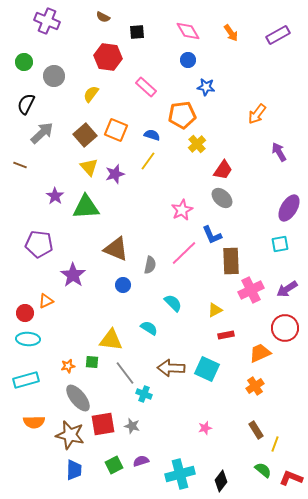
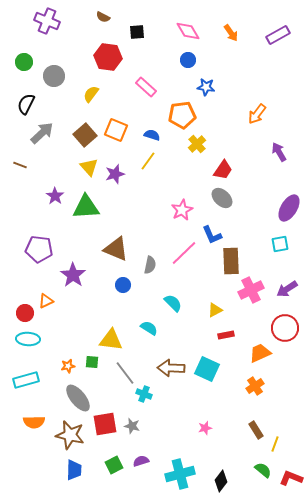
purple pentagon at (39, 244): moved 5 px down
red square at (103, 424): moved 2 px right
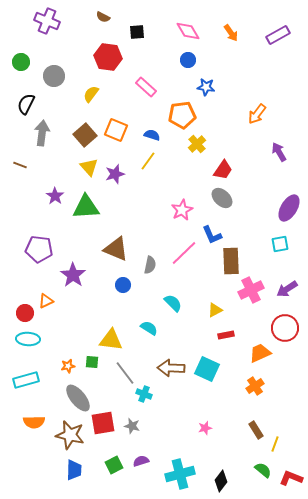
green circle at (24, 62): moved 3 px left
gray arrow at (42, 133): rotated 40 degrees counterclockwise
red square at (105, 424): moved 2 px left, 1 px up
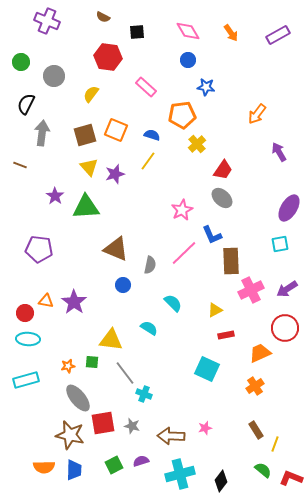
brown square at (85, 135): rotated 25 degrees clockwise
purple star at (73, 275): moved 1 px right, 27 px down
orange triangle at (46, 301): rotated 35 degrees clockwise
brown arrow at (171, 368): moved 68 px down
orange semicircle at (34, 422): moved 10 px right, 45 px down
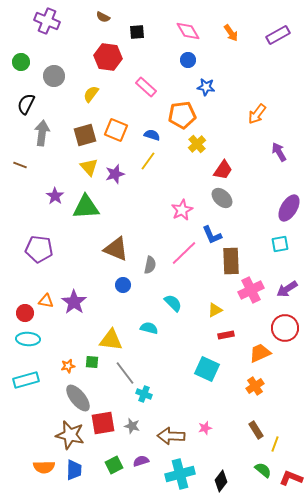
cyan semicircle at (149, 328): rotated 18 degrees counterclockwise
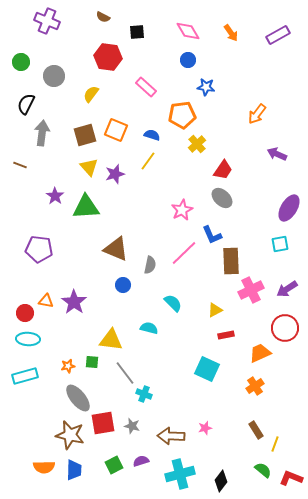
purple arrow at (279, 152): moved 2 px left, 2 px down; rotated 36 degrees counterclockwise
cyan rectangle at (26, 380): moved 1 px left, 4 px up
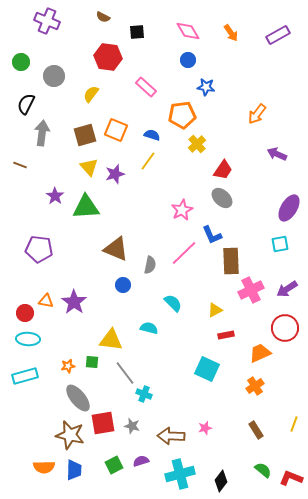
yellow line at (275, 444): moved 19 px right, 20 px up
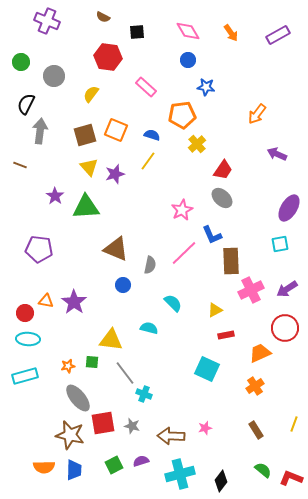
gray arrow at (42, 133): moved 2 px left, 2 px up
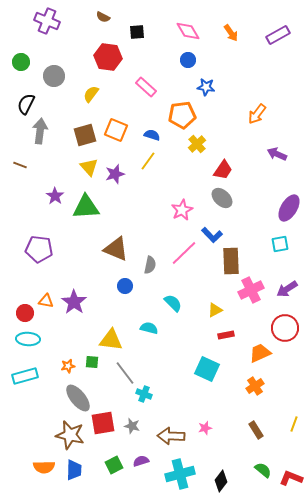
blue L-shape at (212, 235): rotated 20 degrees counterclockwise
blue circle at (123, 285): moved 2 px right, 1 px down
